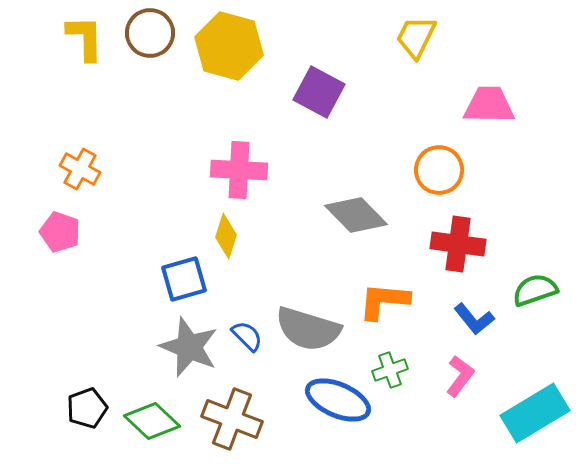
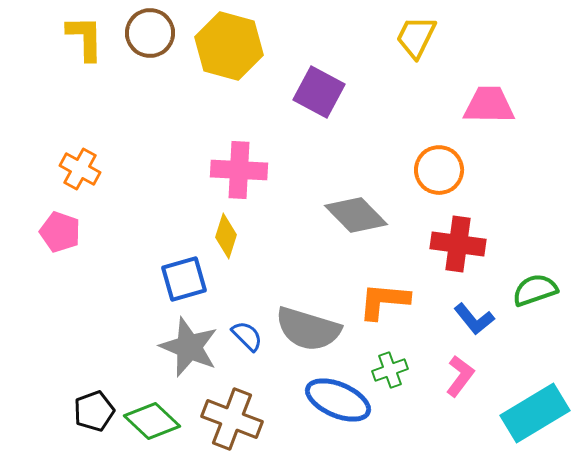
black pentagon: moved 7 px right, 3 px down
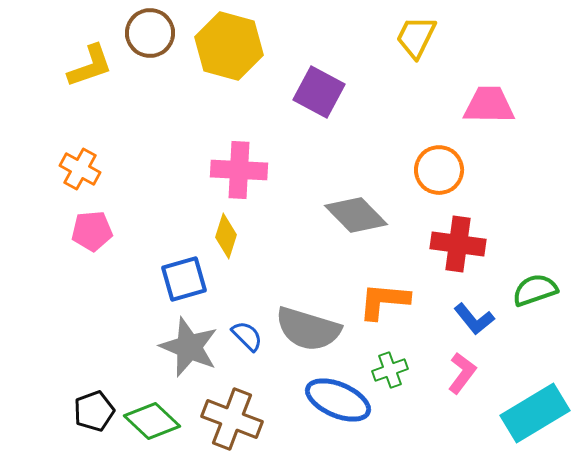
yellow L-shape: moved 5 px right, 28 px down; rotated 72 degrees clockwise
pink pentagon: moved 32 px right, 1 px up; rotated 24 degrees counterclockwise
pink L-shape: moved 2 px right, 3 px up
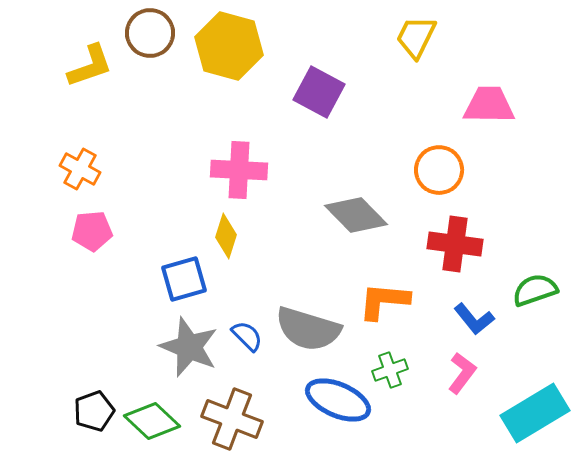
red cross: moved 3 px left
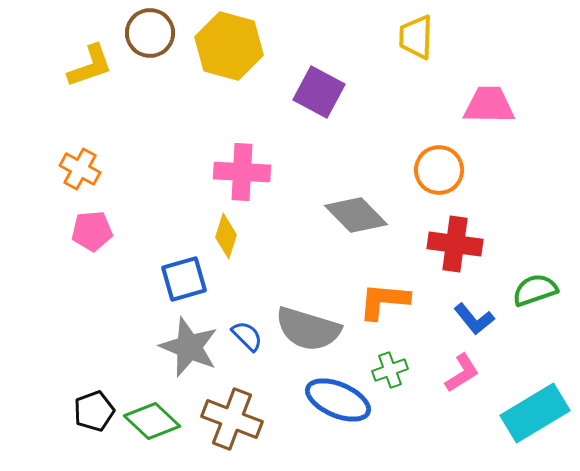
yellow trapezoid: rotated 24 degrees counterclockwise
pink cross: moved 3 px right, 2 px down
pink L-shape: rotated 21 degrees clockwise
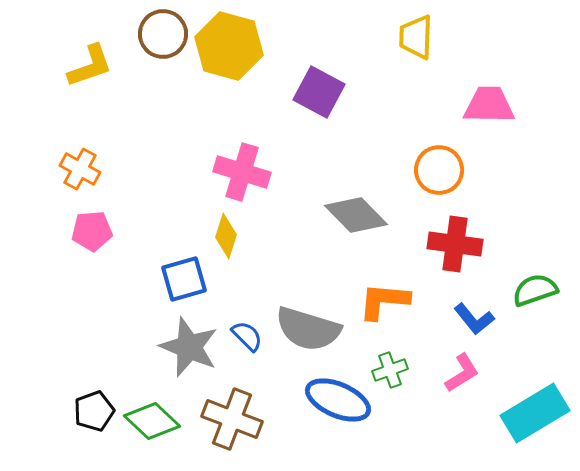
brown circle: moved 13 px right, 1 px down
pink cross: rotated 14 degrees clockwise
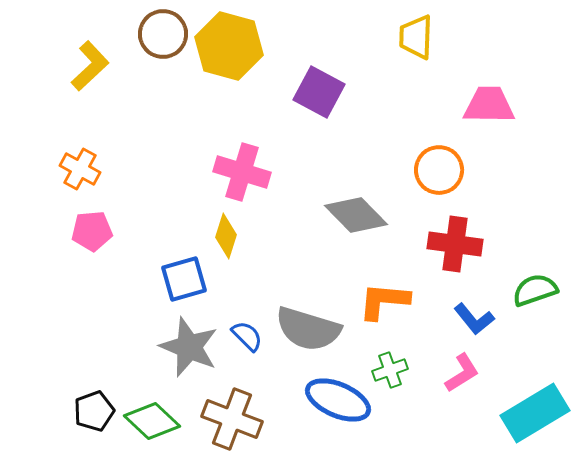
yellow L-shape: rotated 24 degrees counterclockwise
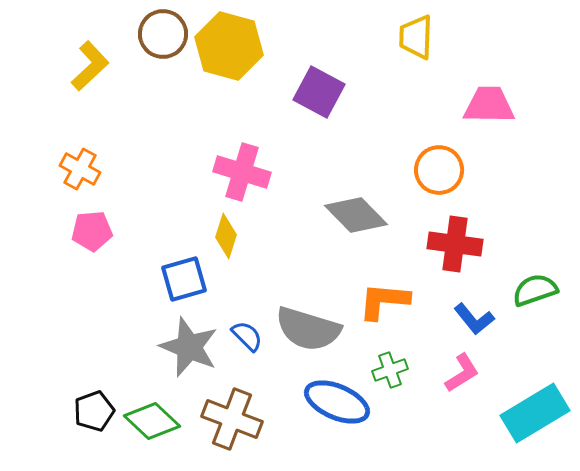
blue ellipse: moved 1 px left, 2 px down
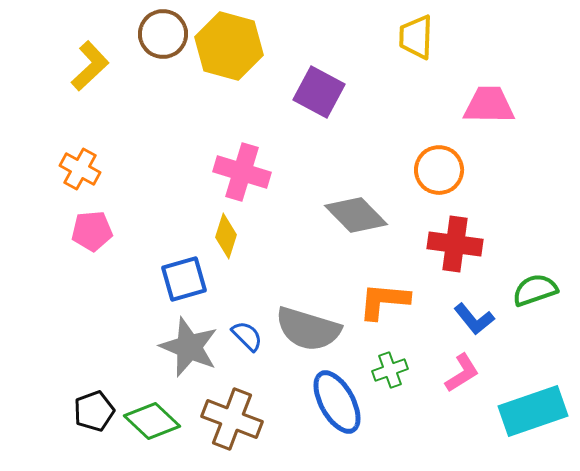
blue ellipse: rotated 38 degrees clockwise
cyan rectangle: moved 2 px left, 2 px up; rotated 12 degrees clockwise
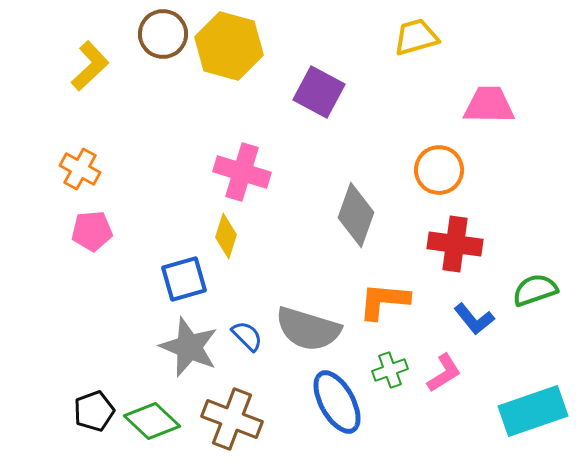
yellow trapezoid: rotated 72 degrees clockwise
gray diamond: rotated 64 degrees clockwise
pink L-shape: moved 18 px left
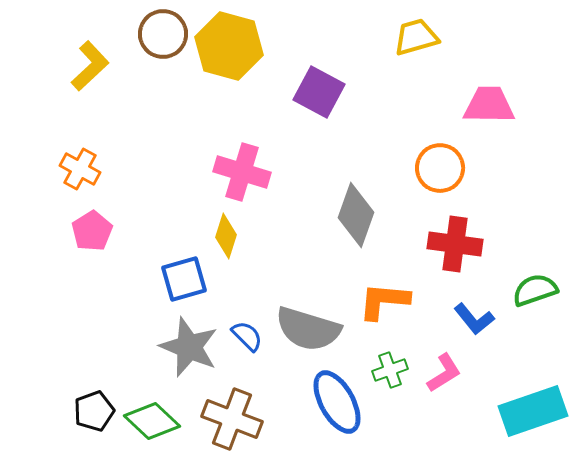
orange circle: moved 1 px right, 2 px up
pink pentagon: rotated 27 degrees counterclockwise
